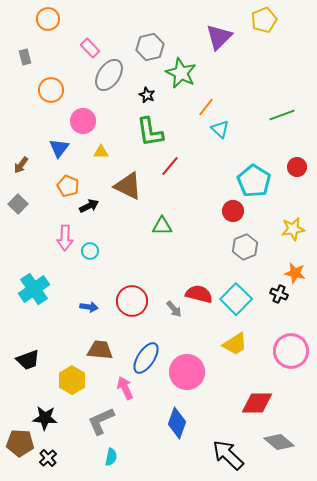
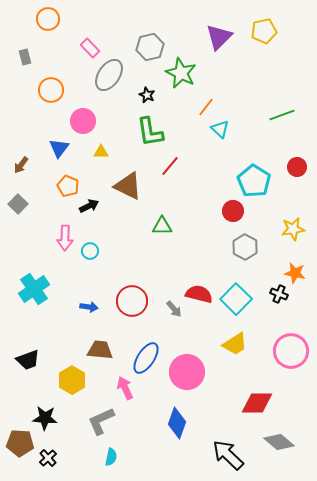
yellow pentagon at (264, 20): moved 11 px down; rotated 10 degrees clockwise
gray hexagon at (245, 247): rotated 10 degrees counterclockwise
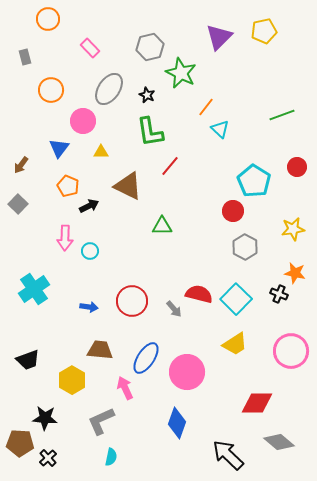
gray ellipse at (109, 75): moved 14 px down
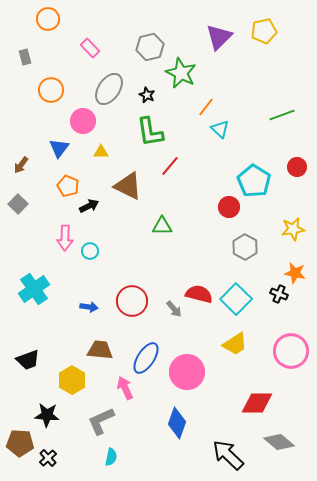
red circle at (233, 211): moved 4 px left, 4 px up
black star at (45, 418): moved 2 px right, 3 px up
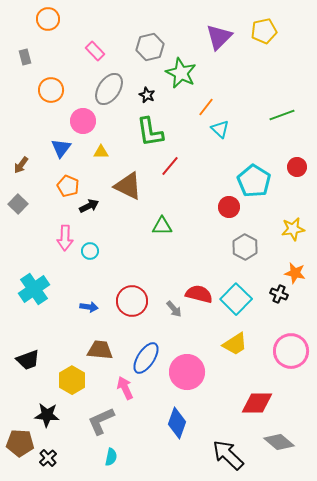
pink rectangle at (90, 48): moved 5 px right, 3 px down
blue triangle at (59, 148): moved 2 px right
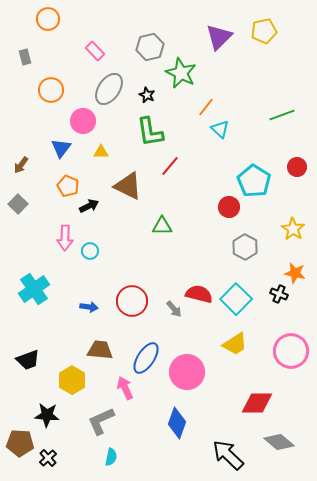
yellow star at (293, 229): rotated 30 degrees counterclockwise
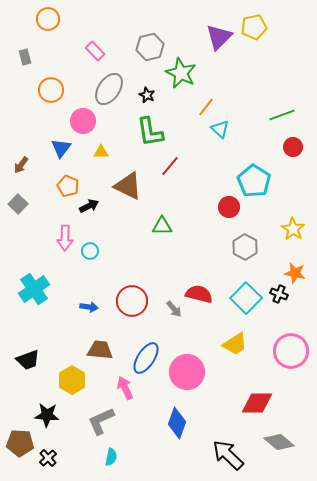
yellow pentagon at (264, 31): moved 10 px left, 4 px up
red circle at (297, 167): moved 4 px left, 20 px up
cyan square at (236, 299): moved 10 px right, 1 px up
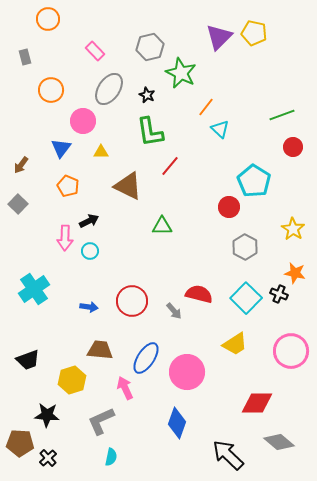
yellow pentagon at (254, 27): moved 6 px down; rotated 25 degrees clockwise
black arrow at (89, 206): moved 15 px down
gray arrow at (174, 309): moved 2 px down
yellow hexagon at (72, 380): rotated 12 degrees clockwise
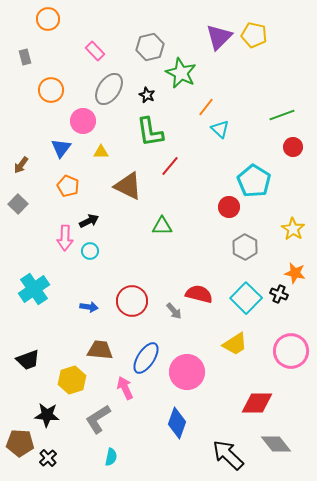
yellow pentagon at (254, 33): moved 2 px down
gray L-shape at (101, 421): moved 3 px left, 2 px up; rotated 8 degrees counterclockwise
gray diamond at (279, 442): moved 3 px left, 2 px down; rotated 12 degrees clockwise
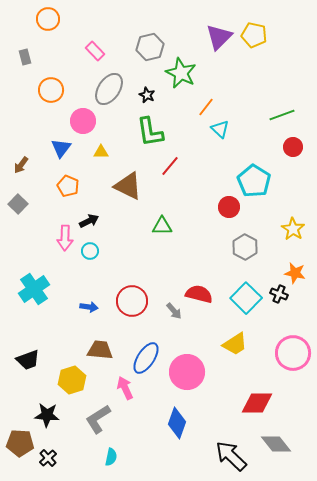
pink circle at (291, 351): moved 2 px right, 2 px down
black arrow at (228, 455): moved 3 px right, 1 px down
